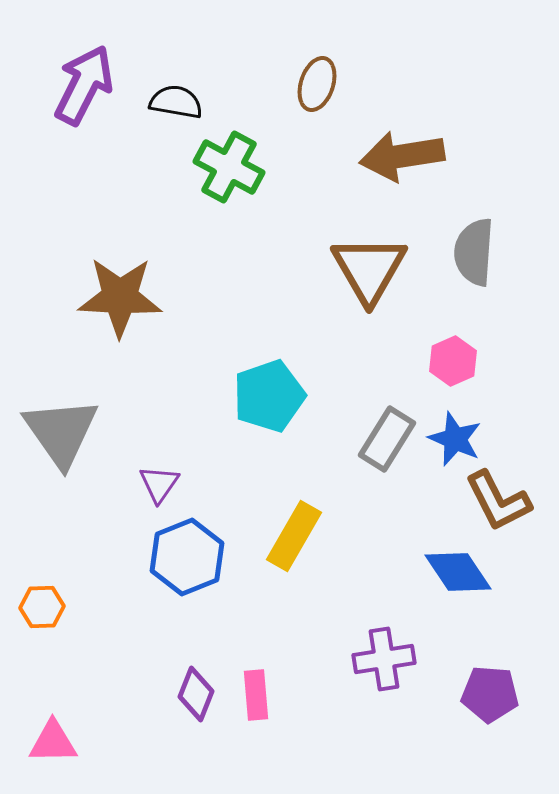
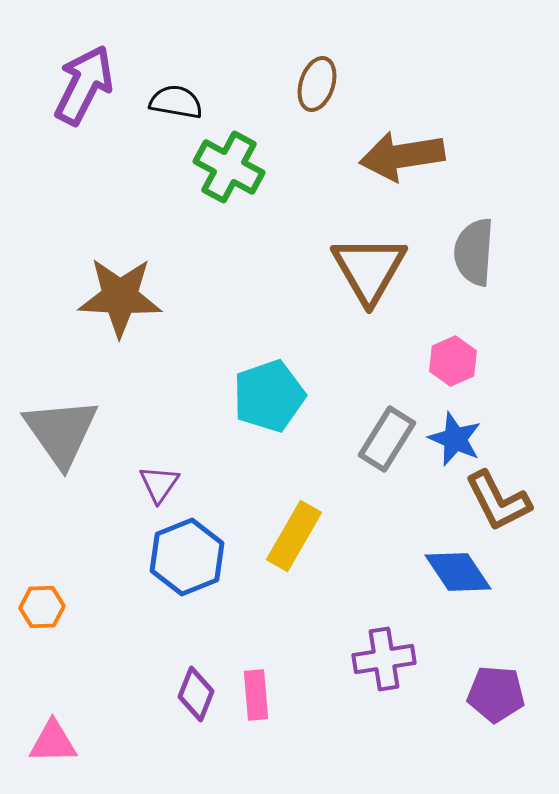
purple pentagon: moved 6 px right
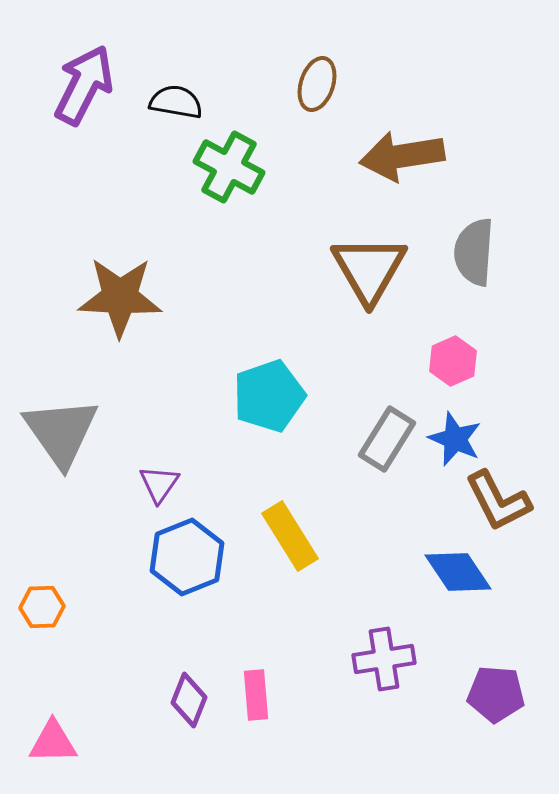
yellow rectangle: moved 4 px left; rotated 62 degrees counterclockwise
purple diamond: moved 7 px left, 6 px down
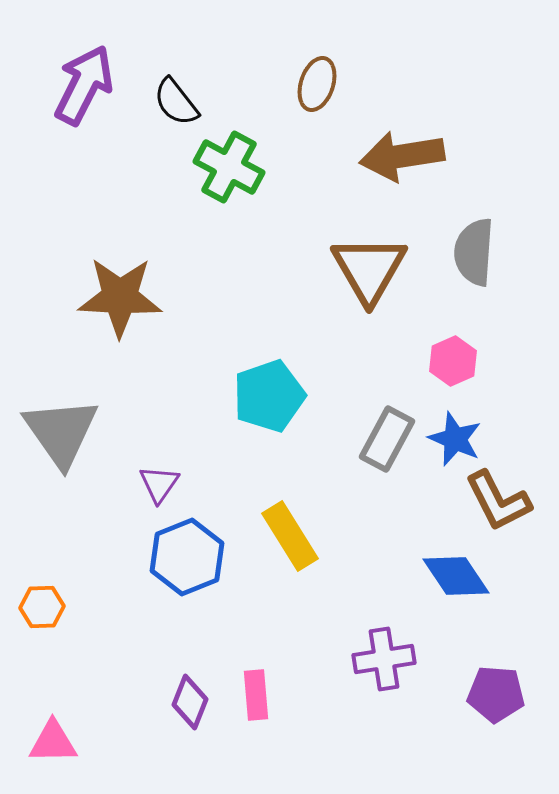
black semicircle: rotated 138 degrees counterclockwise
gray rectangle: rotated 4 degrees counterclockwise
blue diamond: moved 2 px left, 4 px down
purple diamond: moved 1 px right, 2 px down
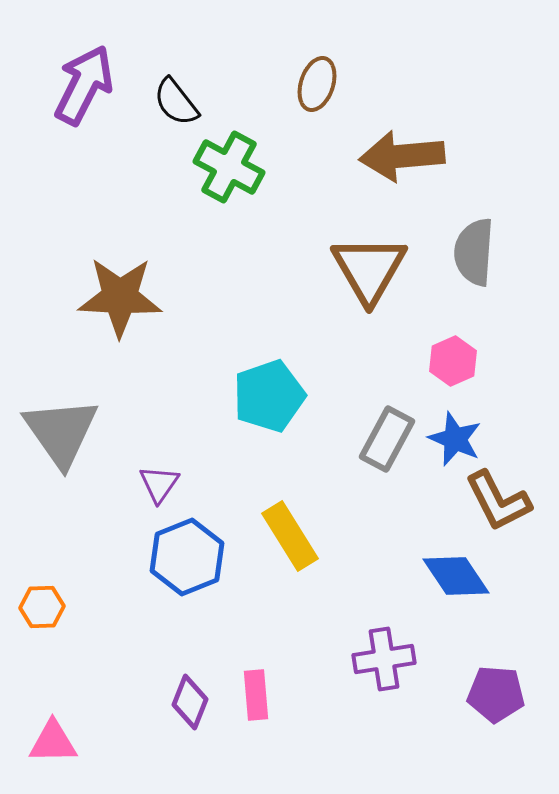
brown arrow: rotated 4 degrees clockwise
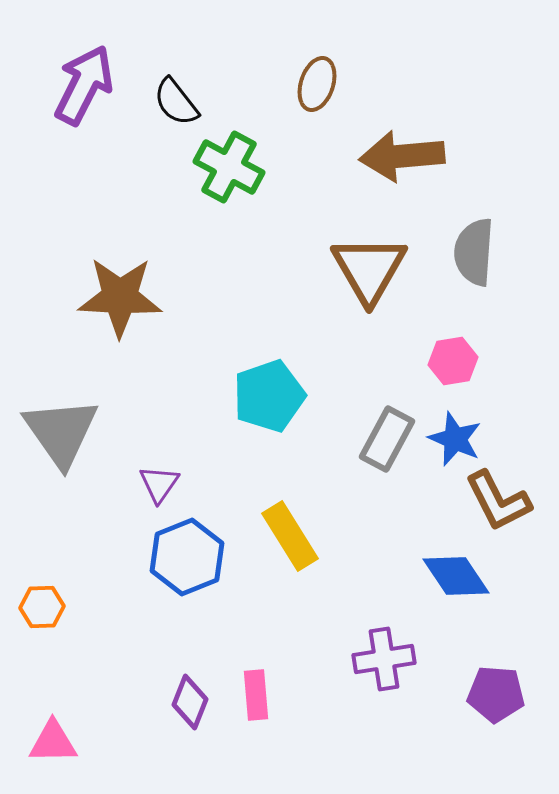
pink hexagon: rotated 15 degrees clockwise
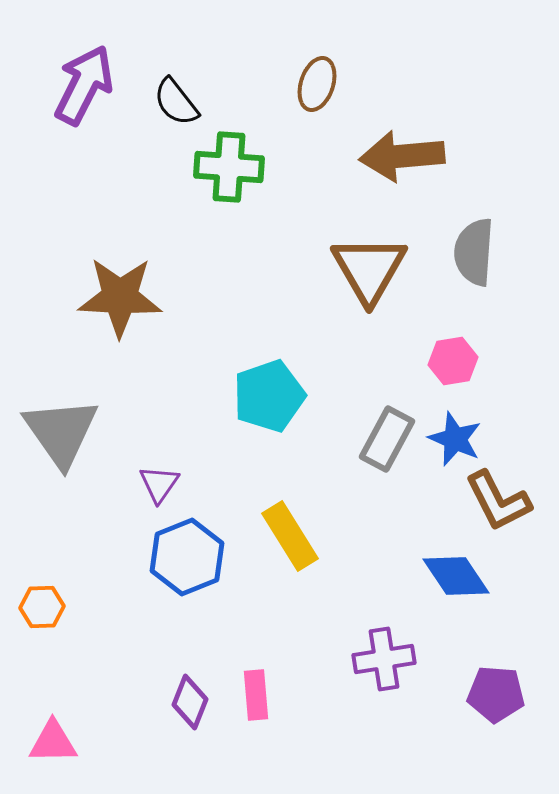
green cross: rotated 24 degrees counterclockwise
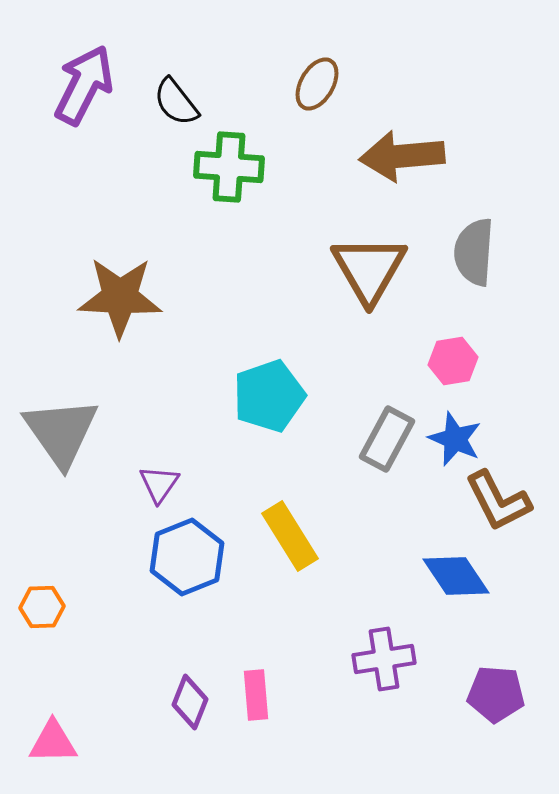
brown ellipse: rotated 12 degrees clockwise
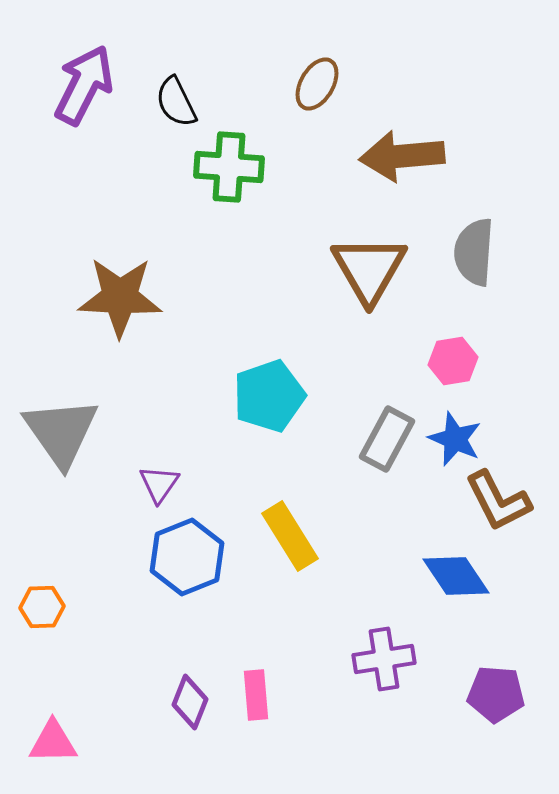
black semicircle: rotated 12 degrees clockwise
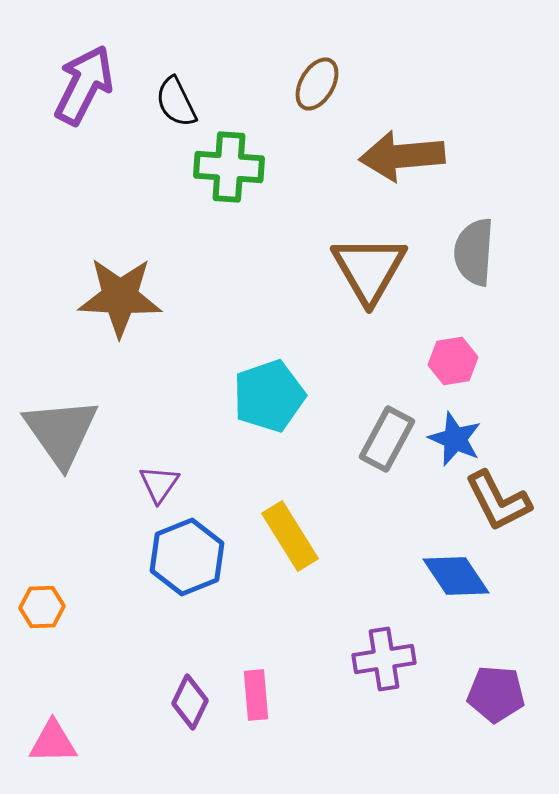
purple diamond: rotated 4 degrees clockwise
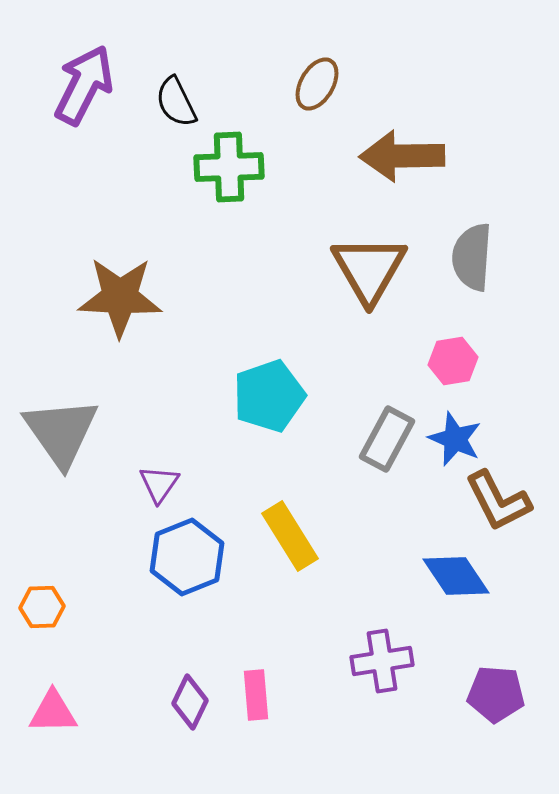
brown arrow: rotated 4 degrees clockwise
green cross: rotated 6 degrees counterclockwise
gray semicircle: moved 2 px left, 5 px down
purple cross: moved 2 px left, 2 px down
pink triangle: moved 30 px up
